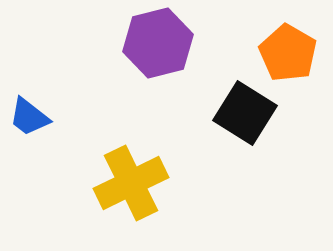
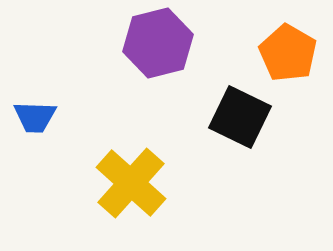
black square: moved 5 px left, 4 px down; rotated 6 degrees counterclockwise
blue trapezoid: moved 6 px right; rotated 36 degrees counterclockwise
yellow cross: rotated 22 degrees counterclockwise
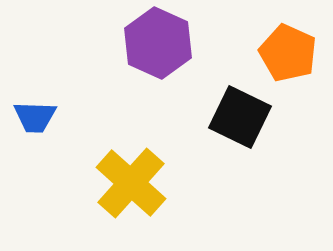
purple hexagon: rotated 22 degrees counterclockwise
orange pentagon: rotated 6 degrees counterclockwise
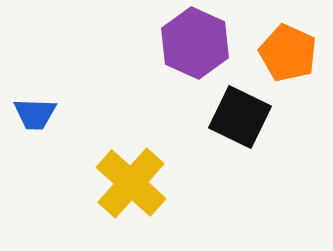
purple hexagon: moved 37 px right
blue trapezoid: moved 3 px up
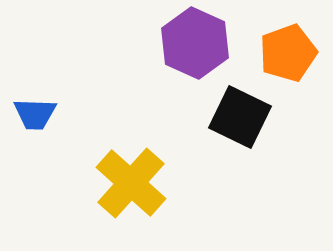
orange pentagon: rotated 28 degrees clockwise
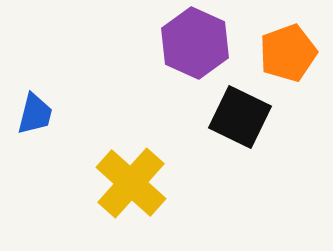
blue trapezoid: rotated 78 degrees counterclockwise
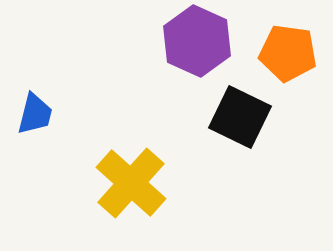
purple hexagon: moved 2 px right, 2 px up
orange pentagon: rotated 28 degrees clockwise
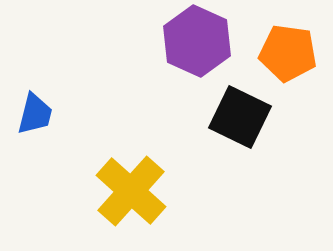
yellow cross: moved 8 px down
